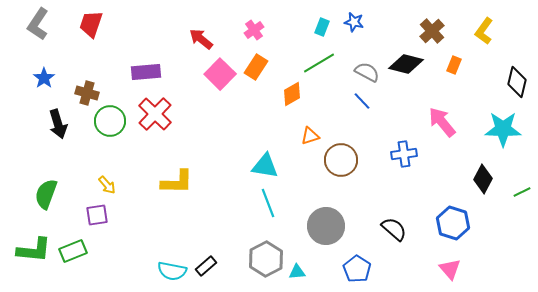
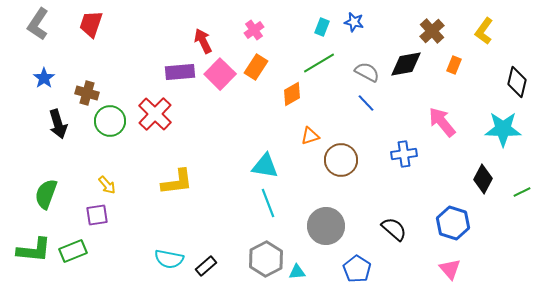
red arrow at (201, 39): moved 2 px right, 2 px down; rotated 25 degrees clockwise
black diamond at (406, 64): rotated 24 degrees counterclockwise
purple rectangle at (146, 72): moved 34 px right
blue line at (362, 101): moved 4 px right, 2 px down
yellow L-shape at (177, 182): rotated 8 degrees counterclockwise
cyan semicircle at (172, 271): moved 3 px left, 12 px up
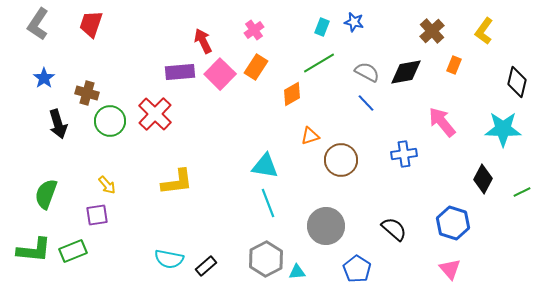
black diamond at (406, 64): moved 8 px down
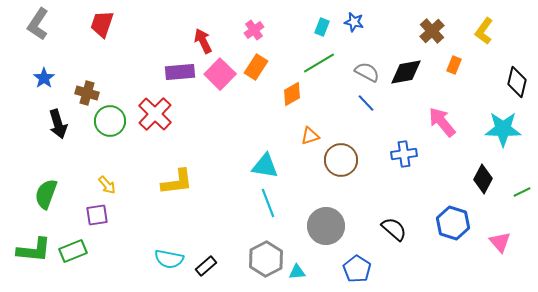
red trapezoid at (91, 24): moved 11 px right
pink triangle at (450, 269): moved 50 px right, 27 px up
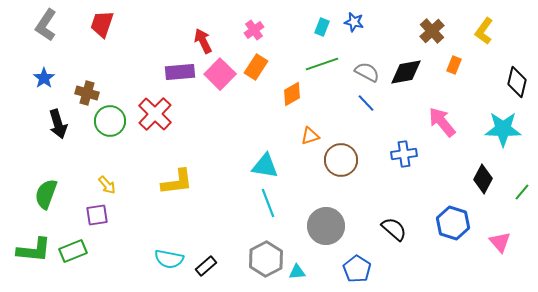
gray L-shape at (38, 24): moved 8 px right, 1 px down
green line at (319, 63): moved 3 px right, 1 px down; rotated 12 degrees clockwise
green line at (522, 192): rotated 24 degrees counterclockwise
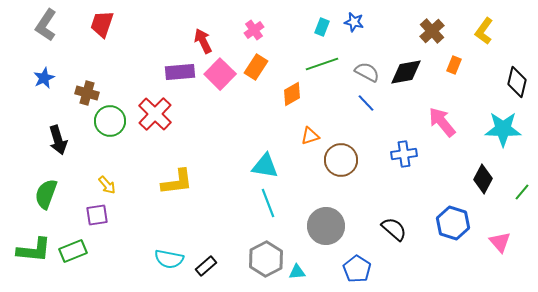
blue star at (44, 78): rotated 10 degrees clockwise
black arrow at (58, 124): moved 16 px down
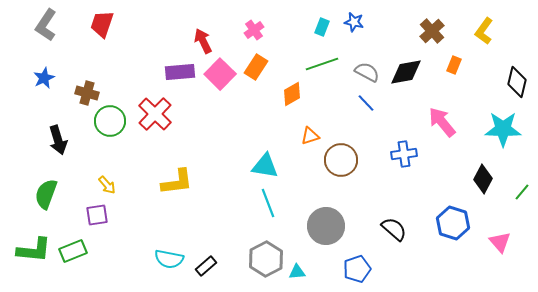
blue pentagon at (357, 269): rotated 20 degrees clockwise
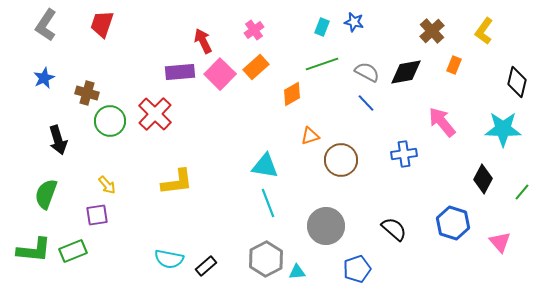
orange rectangle at (256, 67): rotated 15 degrees clockwise
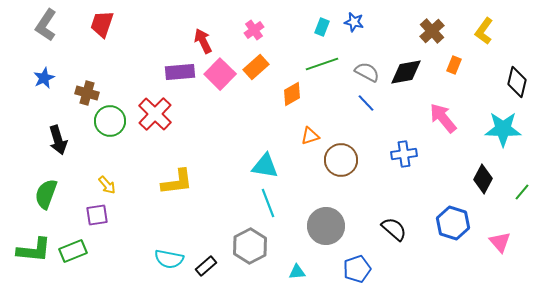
pink arrow at (442, 122): moved 1 px right, 4 px up
gray hexagon at (266, 259): moved 16 px left, 13 px up
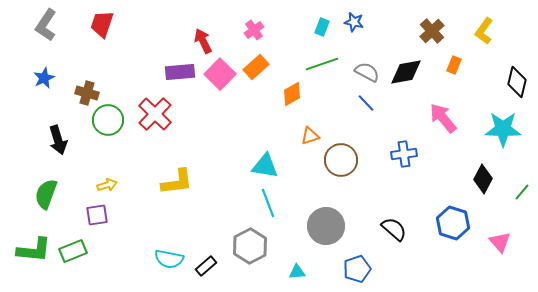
green circle at (110, 121): moved 2 px left, 1 px up
yellow arrow at (107, 185): rotated 66 degrees counterclockwise
